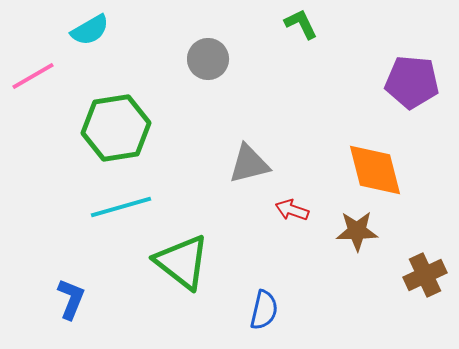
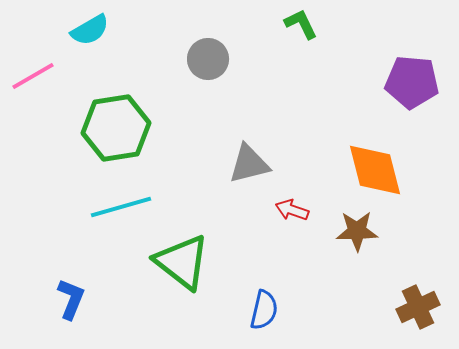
brown cross: moved 7 px left, 32 px down
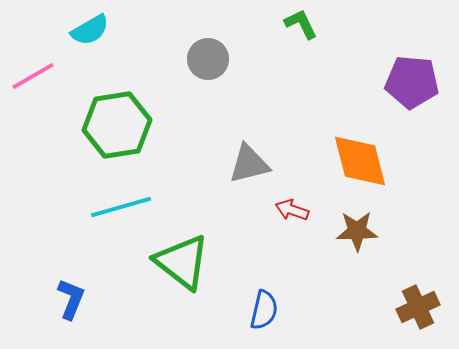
green hexagon: moved 1 px right, 3 px up
orange diamond: moved 15 px left, 9 px up
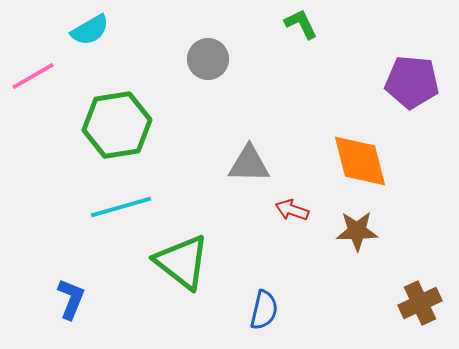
gray triangle: rotated 15 degrees clockwise
brown cross: moved 2 px right, 4 px up
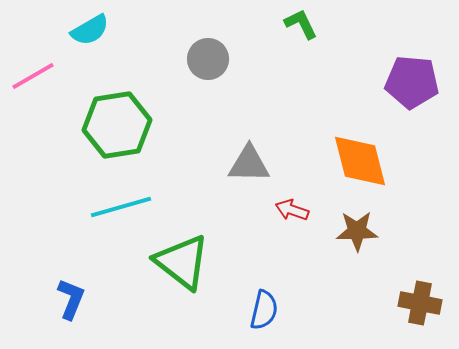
brown cross: rotated 36 degrees clockwise
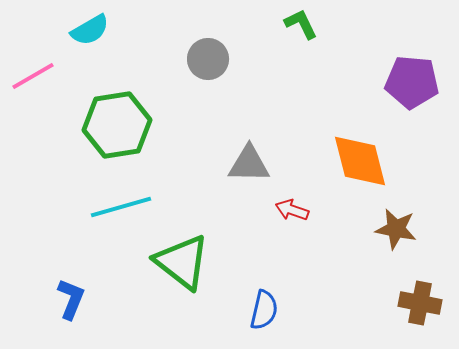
brown star: moved 39 px right, 2 px up; rotated 12 degrees clockwise
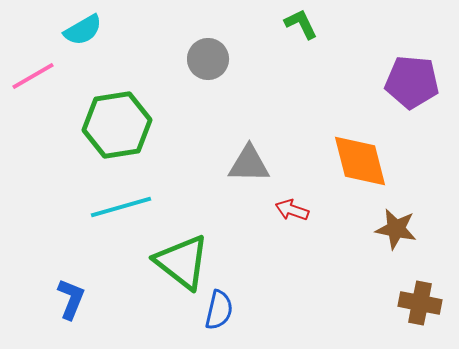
cyan semicircle: moved 7 px left
blue semicircle: moved 45 px left
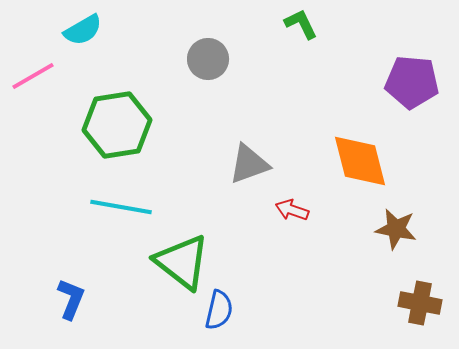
gray triangle: rotated 21 degrees counterclockwise
cyan line: rotated 26 degrees clockwise
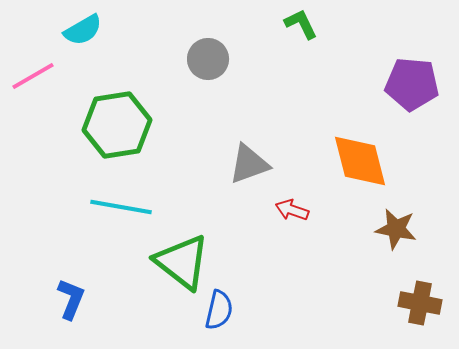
purple pentagon: moved 2 px down
